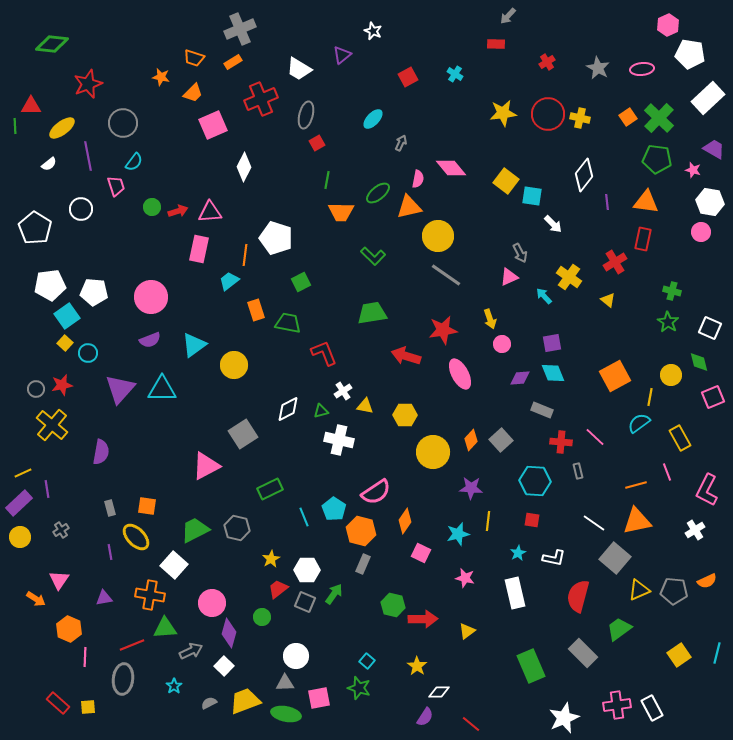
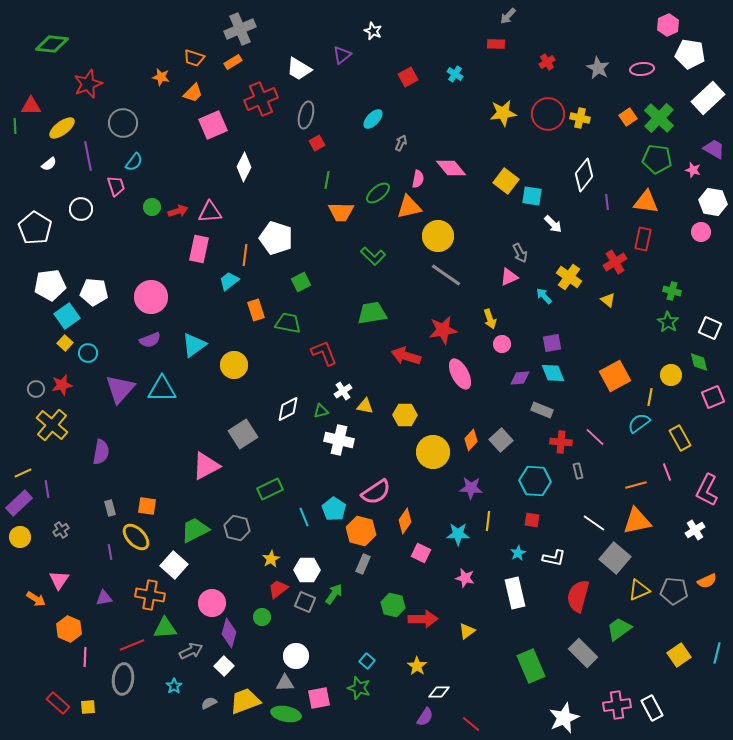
white hexagon at (710, 202): moved 3 px right
cyan star at (458, 534): rotated 15 degrees clockwise
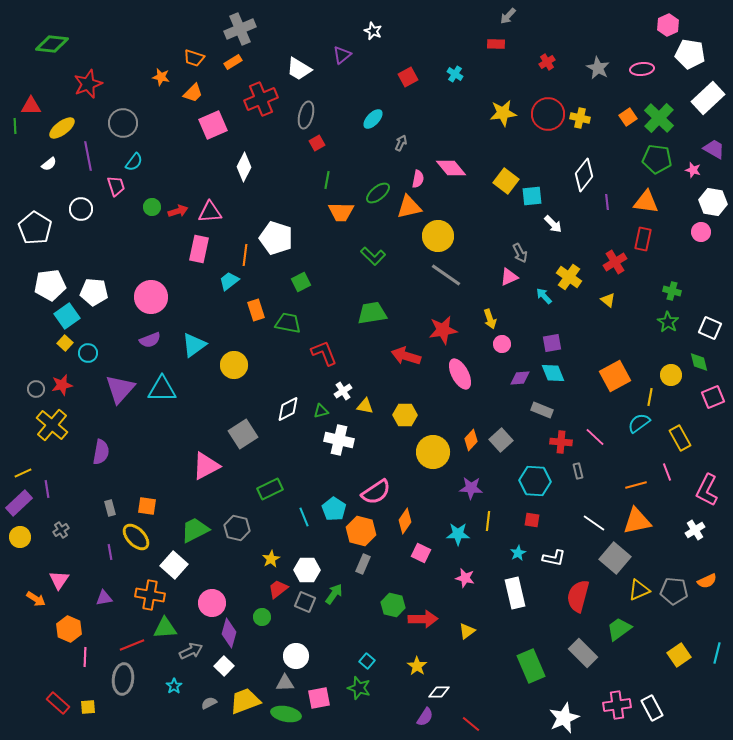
cyan square at (532, 196): rotated 15 degrees counterclockwise
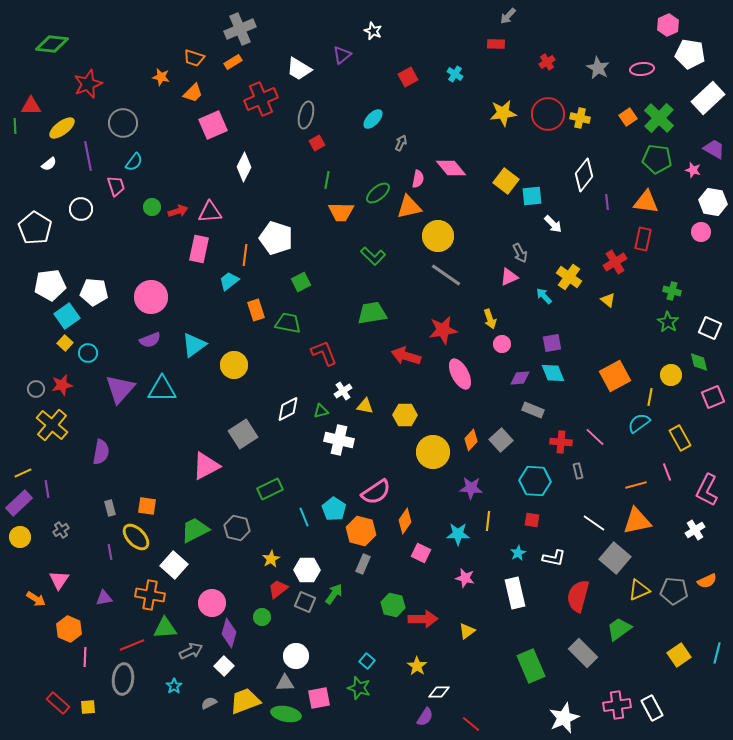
gray rectangle at (542, 410): moved 9 px left
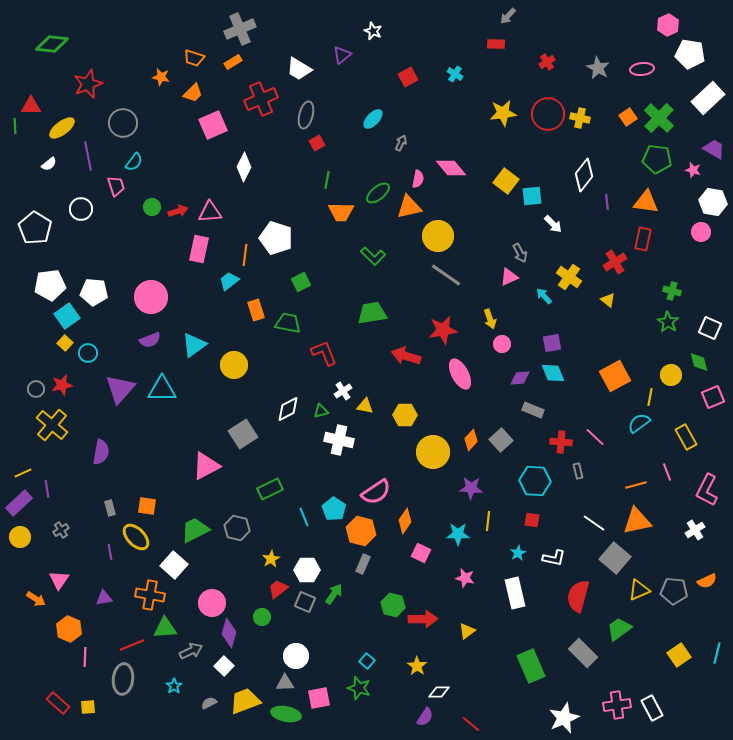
yellow rectangle at (680, 438): moved 6 px right, 1 px up
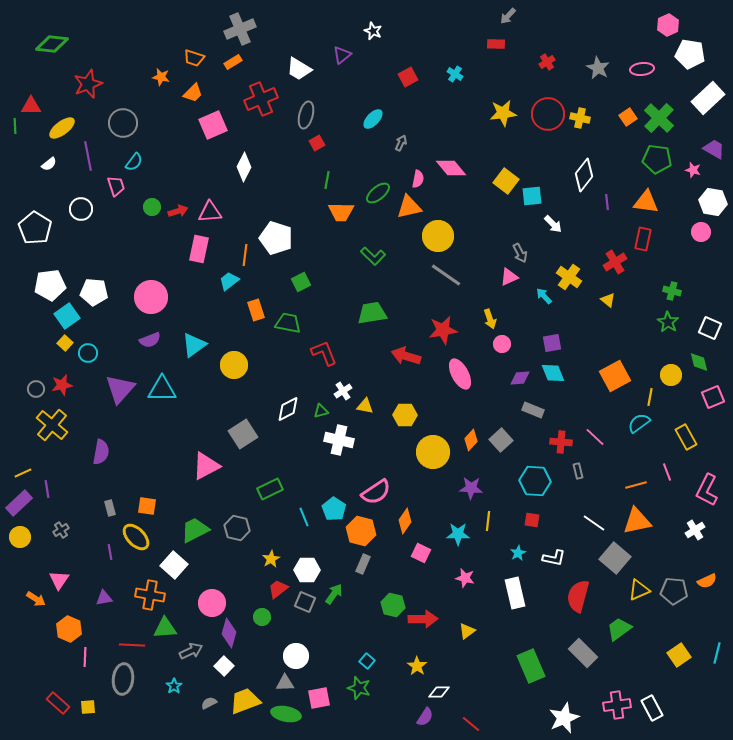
red line at (132, 645): rotated 25 degrees clockwise
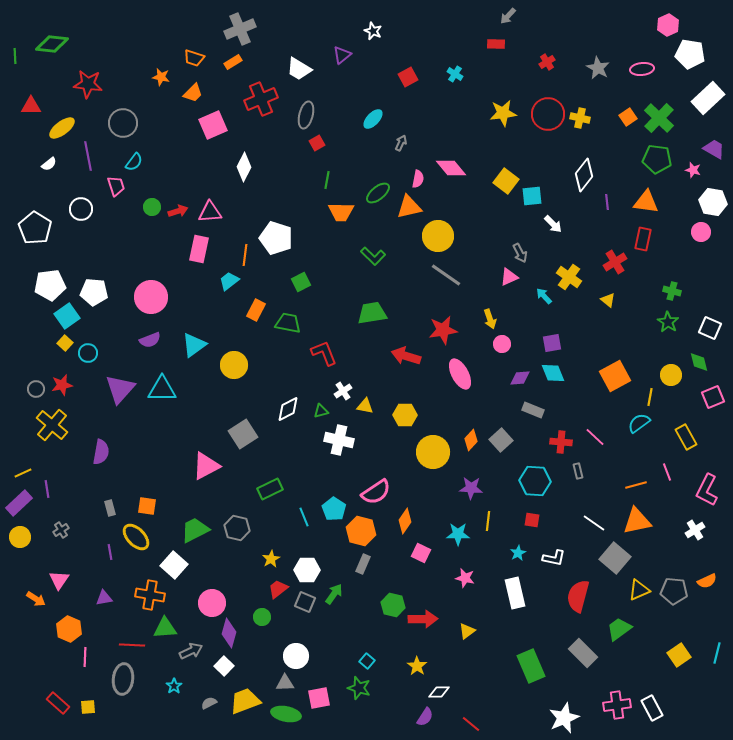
red star at (88, 84): rotated 28 degrees clockwise
green line at (15, 126): moved 70 px up
orange rectangle at (256, 310): rotated 45 degrees clockwise
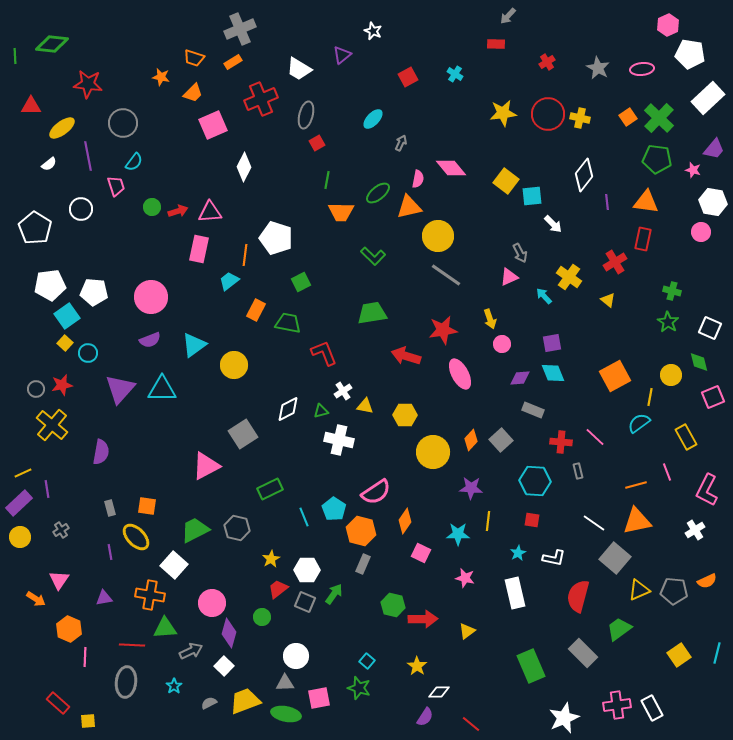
purple trapezoid at (714, 149): rotated 100 degrees clockwise
gray ellipse at (123, 679): moved 3 px right, 3 px down
yellow square at (88, 707): moved 14 px down
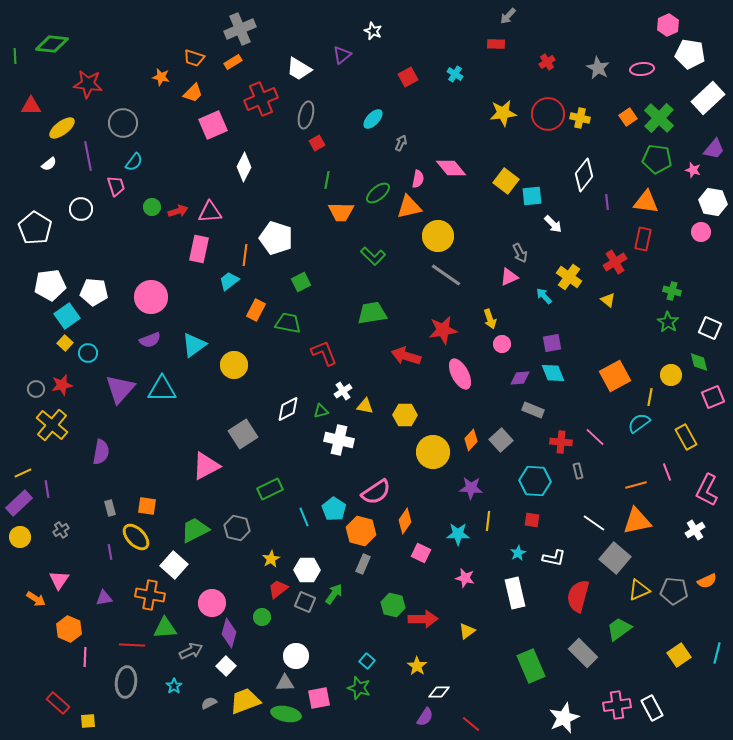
white square at (224, 666): moved 2 px right
